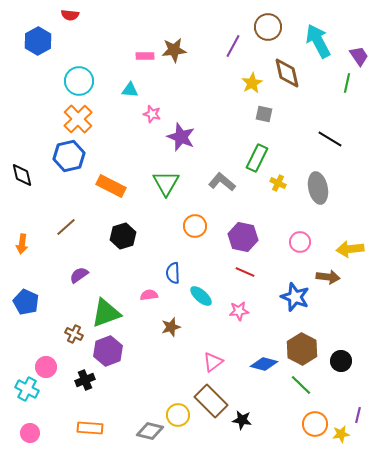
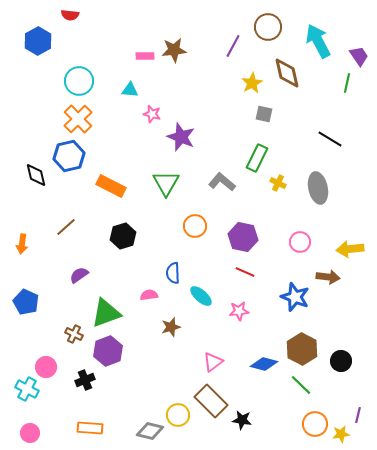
black diamond at (22, 175): moved 14 px right
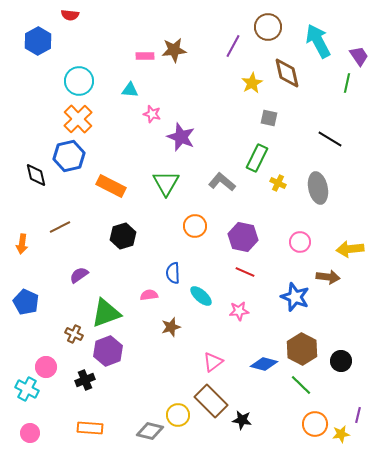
gray square at (264, 114): moved 5 px right, 4 px down
brown line at (66, 227): moved 6 px left; rotated 15 degrees clockwise
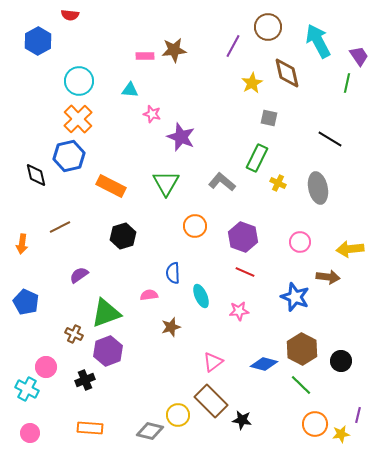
purple hexagon at (243, 237): rotated 8 degrees clockwise
cyan ellipse at (201, 296): rotated 25 degrees clockwise
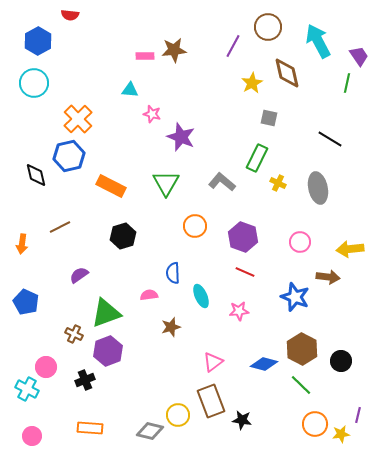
cyan circle at (79, 81): moved 45 px left, 2 px down
brown rectangle at (211, 401): rotated 24 degrees clockwise
pink circle at (30, 433): moved 2 px right, 3 px down
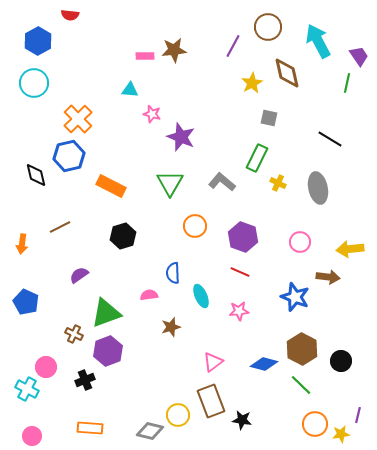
green triangle at (166, 183): moved 4 px right
red line at (245, 272): moved 5 px left
